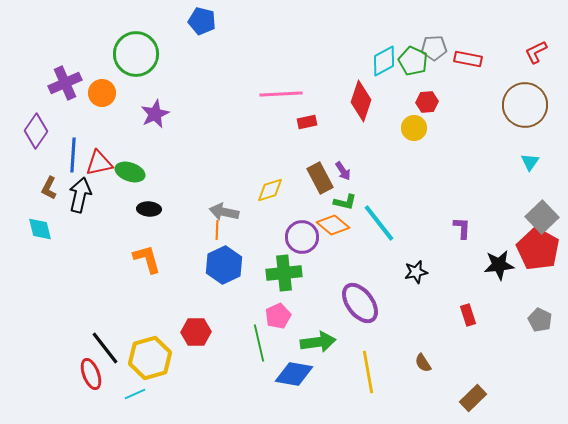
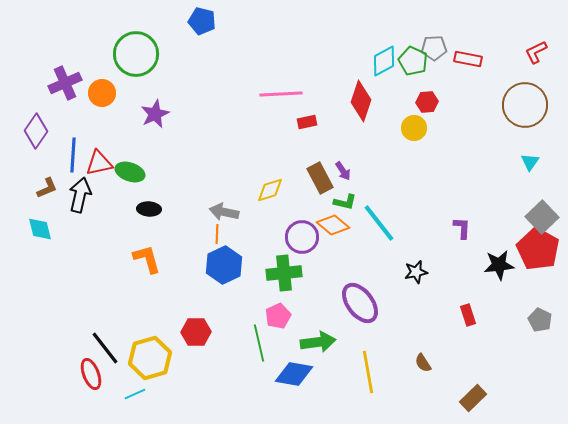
brown L-shape at (49, 188): moved 2 px left; rotated 140 degrees counterclockwise
orange line at (217, 230): moved 4 px down
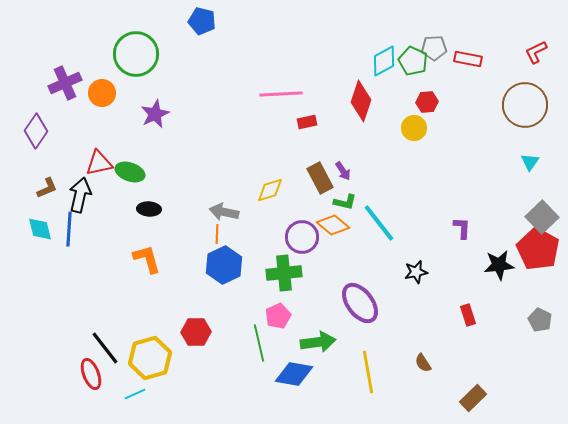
blue line at (73, 155): moved 4 px left, 74 px down
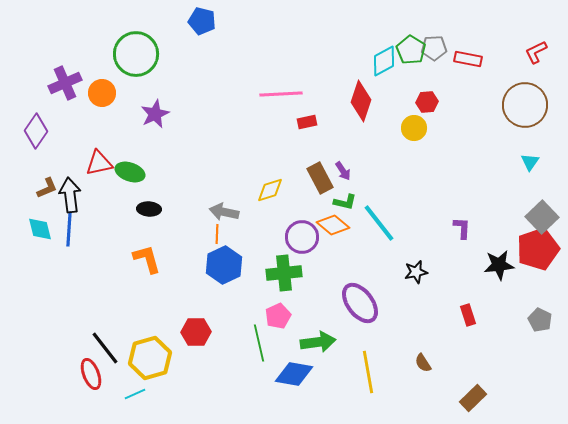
green pentagon at (413, 61): moved 2 px left, 11 px up; rotated 8 degrees clockwise
black arrow at (80, 195): moved 10 px left; rotated 20 degrees counterclockwise
red pentagon at (538, 249): rotated 24 degrees clockwise
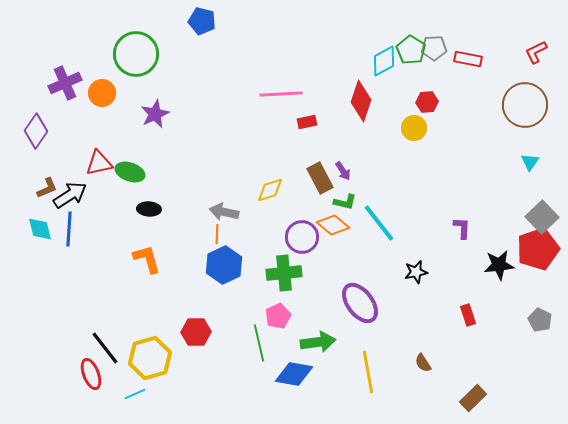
black arrow at (70, 195): rotated 64 degrees clockwise
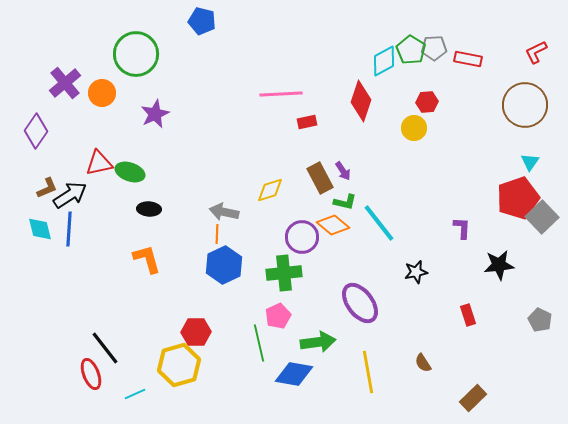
purple cross at (65, 83): rotated 16 degrees counterclockwise
red pentagon at (538, 249): moved 20 px left, 51 px up
yellow hexagon at (150, 358): moved 29 px right, 7 px down
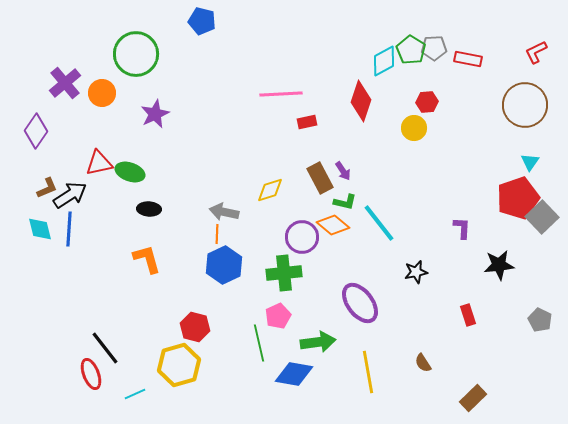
red hexagon at (196, 332): moved 1 px left, 5 px up; rotated 16 degrees clockwise
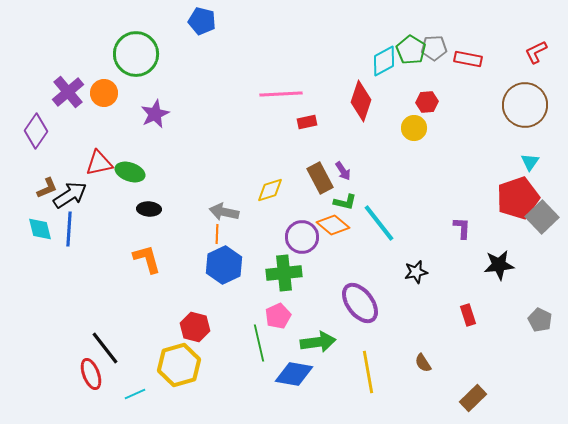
purple cross at (65, 83): moved 3 px right, 9 px down
orange circle at (102, 93): moved 2 px right
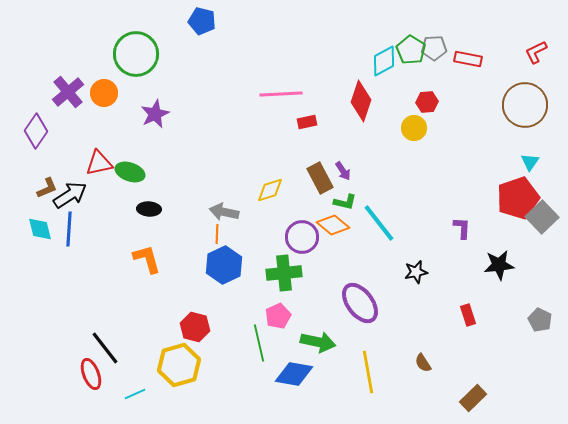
green arrow at (318, 342): rotated 20 degrees clockwise
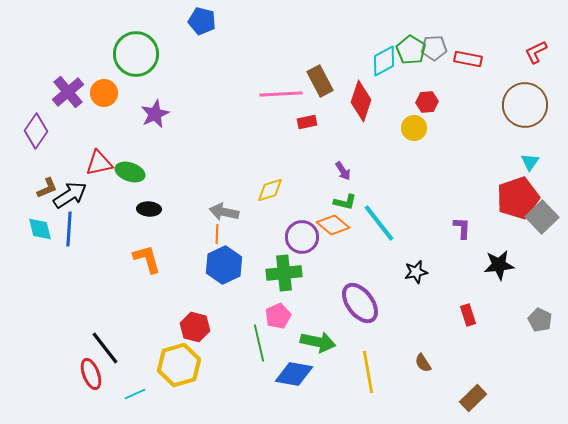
brown rectangle at (320, 178): moved 97 px up
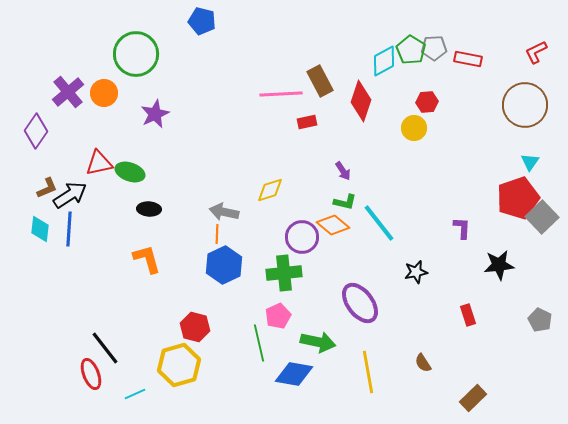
cyan diamond at (40, 229): rotated 20 degrees clockwise
